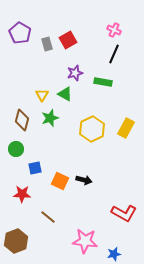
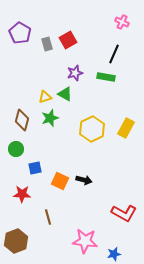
pink cross: moved 8 px right, 8 px up
green rectangle: moved 3 px right, 5 px up
yellow triangle: moved 3 px right, 2 px down; rotated 40 degrees clockwise
brown line: rotated 35 degrees clockwise
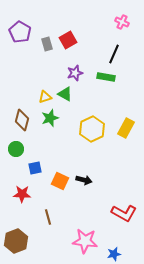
purple pentagon: moved 1 px up
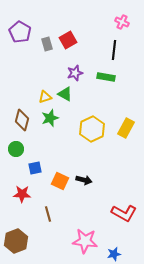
black line: moved 4 px up; rotated 18 degrees counterclockwise
brown line: moved 3 px up
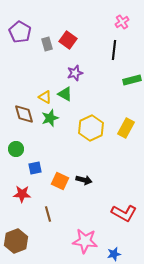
pink cross: rotated 32 degrees clockwise
red square: rotated 24 degrees counterclockwise
green rectangle: moved 26 px right, 3 px down; rotated 24 degrees counterclockwise
yellow triangle: rotated 48 degrees clockwise
brown diamond: moved 2 px right, 6 px up; rotated 30 degrees counterclockwise
yellow hexagon: moved 1 px left, 1 px up
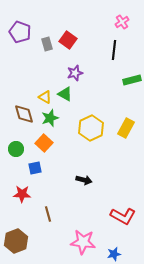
purple pentagon: rotated 10 degrees counterclockwise
orange square: moved 16 px left, 38 px up; rotated 18 degrees clockwise
red L-shape: moved 1 px left, 3 px down
pink star: moved 2 px left, 1 px down
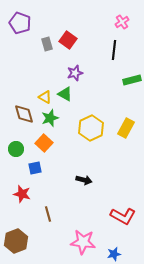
purple pentagon: moved 9 px up
red star: rotated 12 degrees clockwise
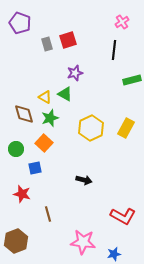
red square: rotated 36 degrees clockwise
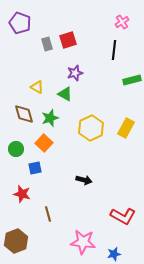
yellow triangle: moved 8 px left, 10 px up
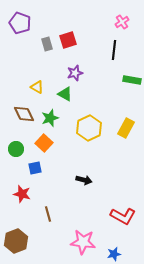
green rectangle: rotated 24 degrees clockwise
brown diamond: rotated 10 degrees counterclockwise
yellow hexagon: moved 2 px left
